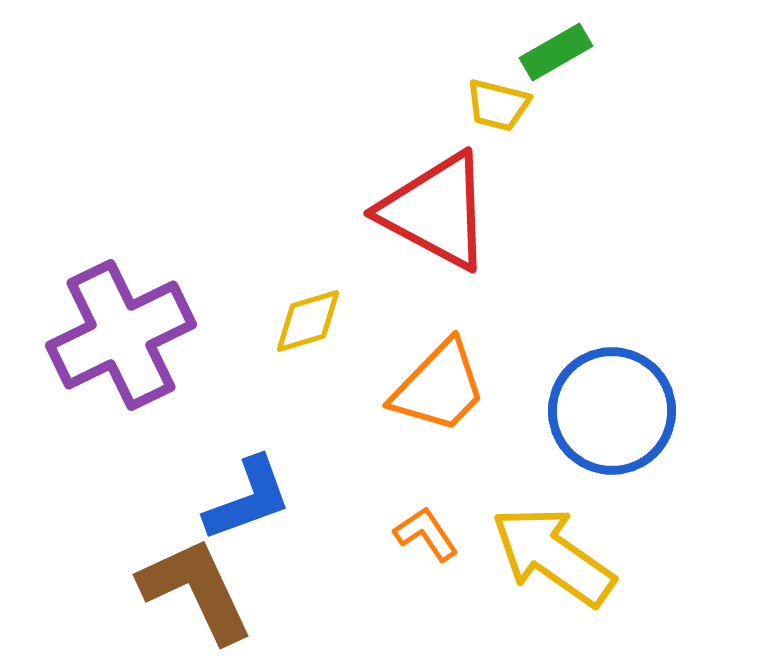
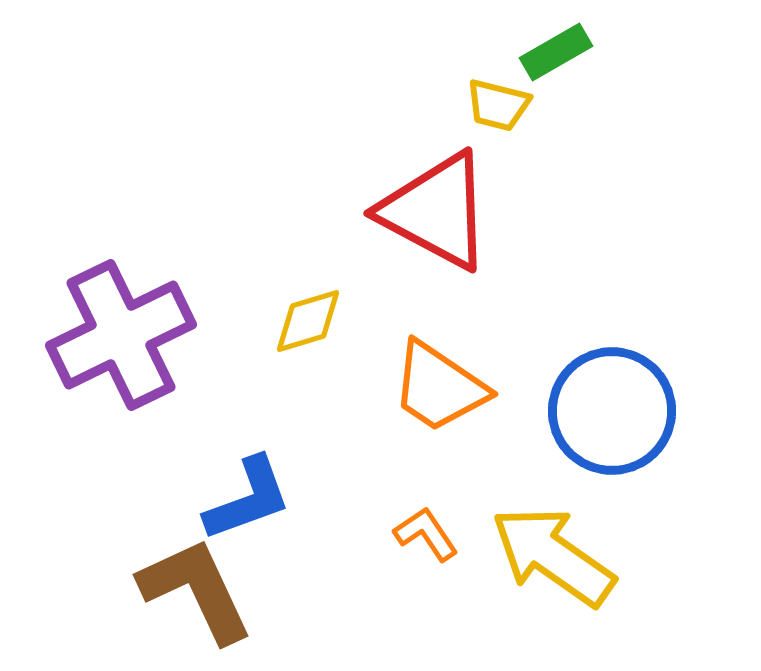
orange trapezoid: rotated 80 degrees clockwise
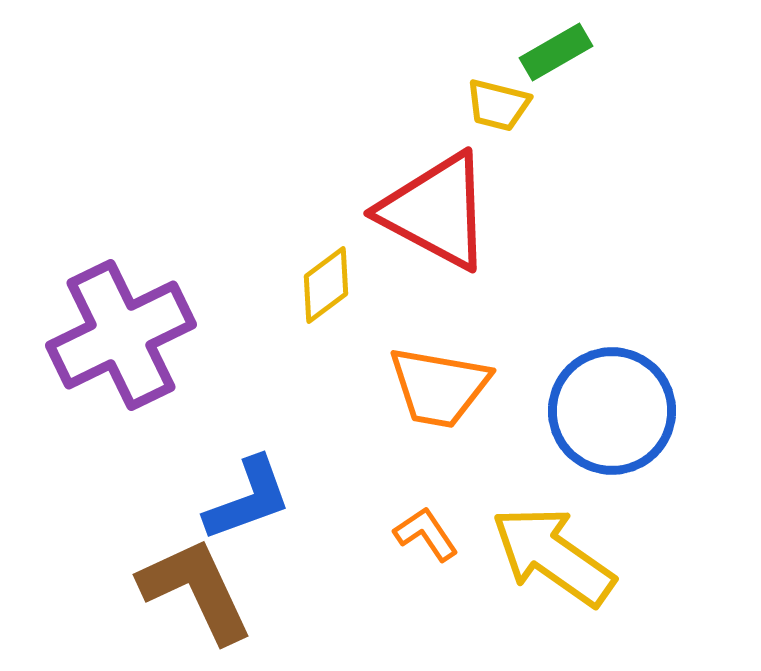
yellow diamond: moved 18 px right, 36 px up; rotated 20 degrees counterclockwise
orange trapezoid: rotated 24 degrees counterclockwise
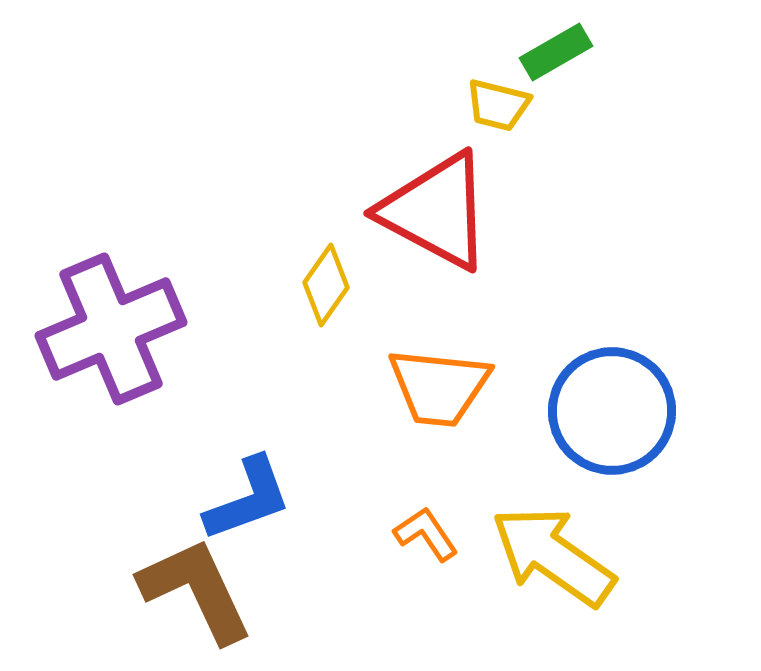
yellow diamond: rotated 18 degrees counterclockwise
purple cross: moved 10 px left, 6 px up; rotated 3 degrees clockwise
orange trapezoid: rotated 4 degrees counterclockwise
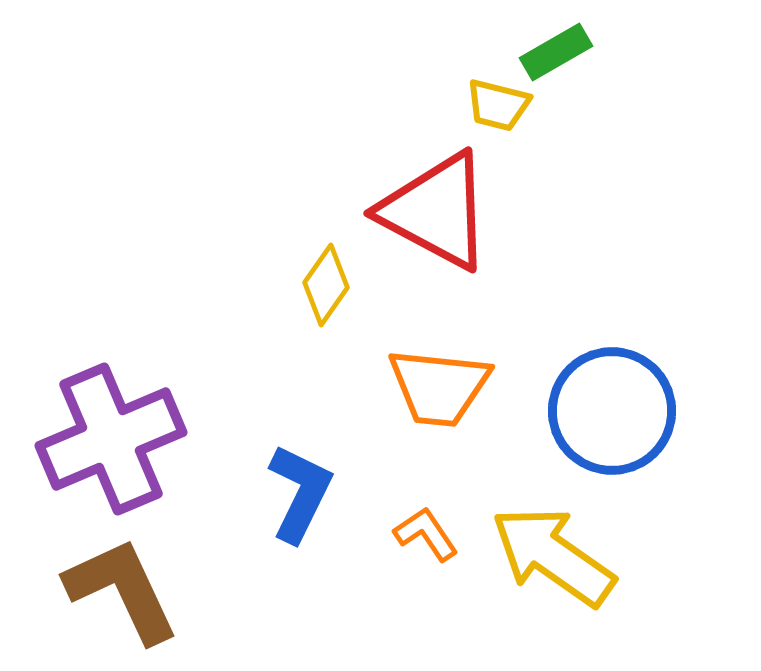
purple cross: moved 110 px down
blue L-shape: moved 52 px right, 6 px up; rotated 44 degrees counterclockwise
brown L-shape: moved 74 px left
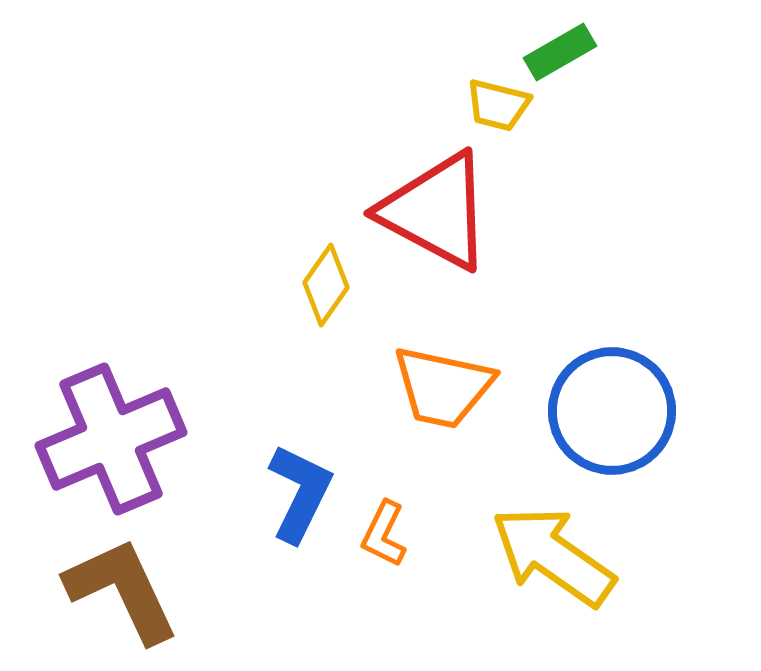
green rectangle: moved 4 px right
orange trapezoid: moved 4 px right; rotated 6 degrees clockwise
orange L-shape: moved 42 px left; rotated 120 degrees counterclockwise
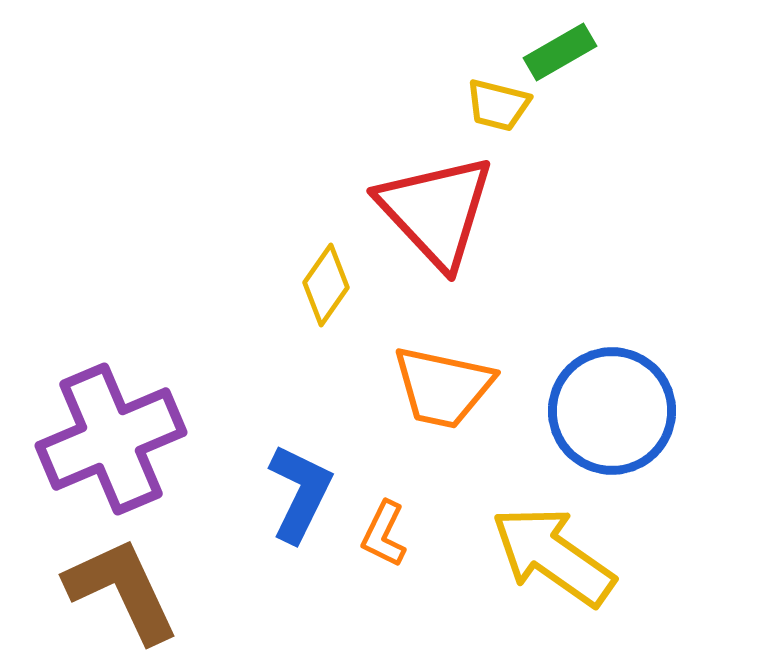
red triangle: rotated 19 degrees clockwise
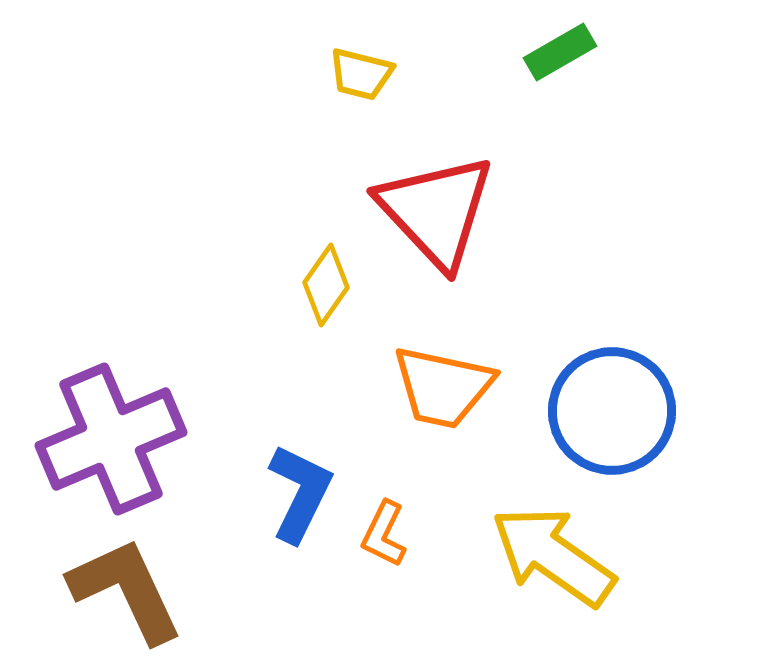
yellow trapezoid: moved 137 px left, 31 px up
brown L-shape: moved 4 px right
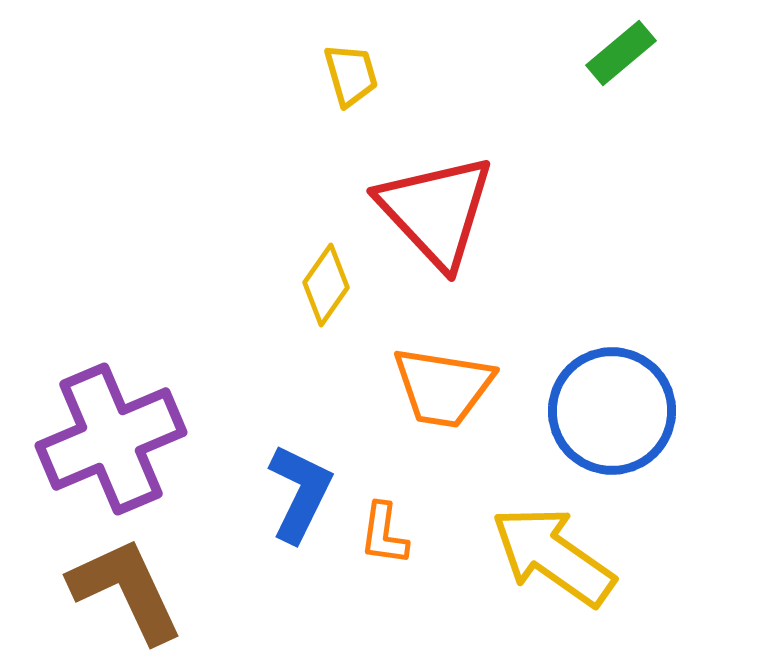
green rectangle: moved 61 px right, 1 px down; rotated 10 degrees counterclockwise
yellow trapezoid: moved 10 px left, 1 px down; rotated 120 degrees counterclockwise
orange trapezoid: rotated 3 degrees counterclockwise
orange L-shape: rotated 18 degrees counterclockwise
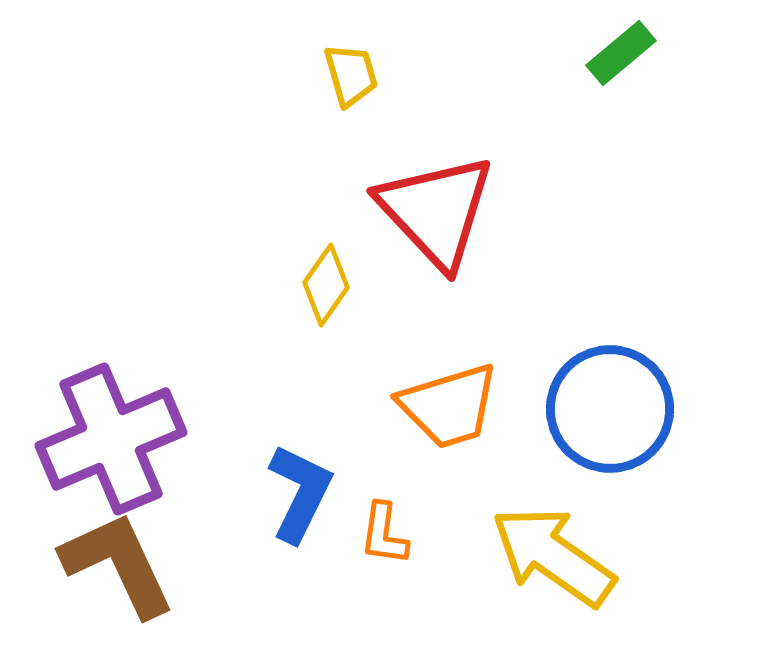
orange trapezoid: moved 6 px right, 19 px down; rotated 26 degrees counterclockwise
blue circle: moved 2 px left, 2 px up
brown L-shape: moved 8 px left, 26 px up
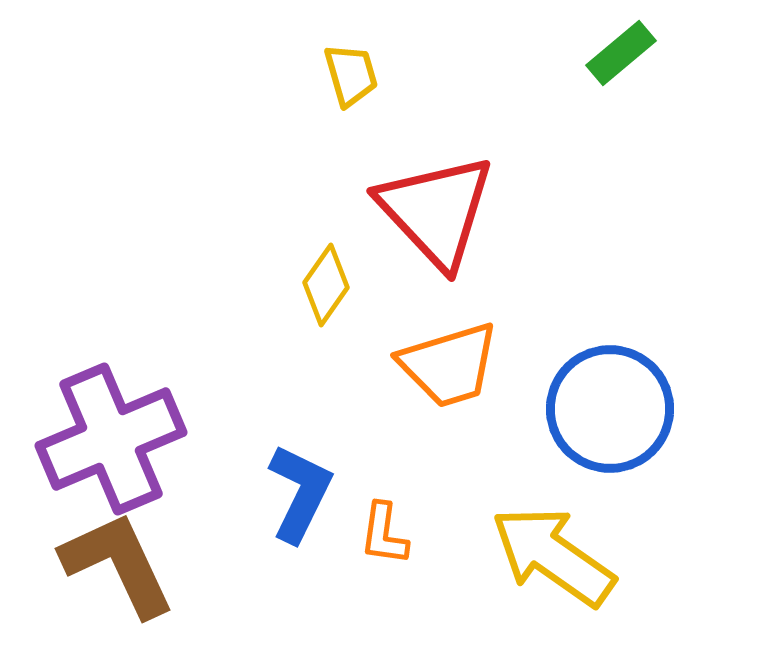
orange trapezoid: moved 41 px up
